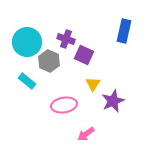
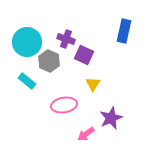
purple star: moved 2 px left, 17 px down
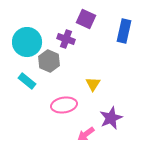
purple square: moved 2 px right, 36 px up
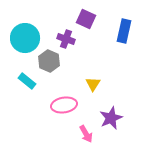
cyan circle: moved 2 px left, 4 px up
pink arrow: rotated 84 degrees counterclockwise
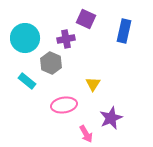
purple cross: rotated 30 degrees counterclockwise
gray hexagon: moved 2 px right, 2 px down
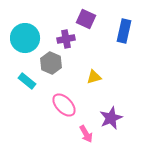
yellow triangle: moved 1 px right, 7 px up; rotated 42 degrees clockwise
pink ellipse: rotated 55 degrees clockwise
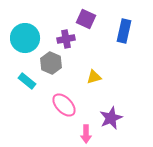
pink arrow: rotated 30 degrees clockwise
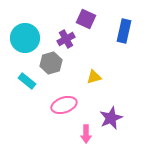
purple cross: rotated 18 degrees counterclockwise
gray hexagon: rotated 20 degrees clockwise
pink ellipse: rotated 65 degrees counterclockwise
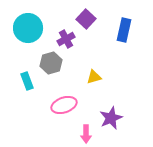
purple square: rotated 18 degrees clockwise
blue rectangle: moved 1 px up
cyan circle: moved 3 px right, 10 px up
cyan rectangle: rotated 30 degrees clockwise
